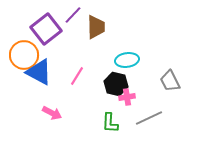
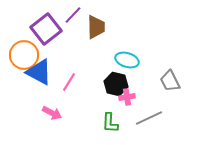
cyan ellipse: rotated 25 degrees clockwise
pink line: moved 8 px left, 6 px down
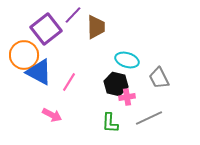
gray trapezoid: moved 11 px left, 3 px up
pink arrow: moved 2 px down
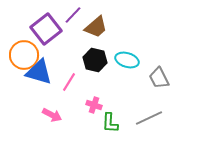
brown trapezoid: rotated 50 degrees clockwise
blue triangle: rotated 12 degrees counterclockwise
black hexagon: moved 21 px left, 24 px up
pink cross: moved 33 px left, 8 px down; rotated 28 degrees clockwise
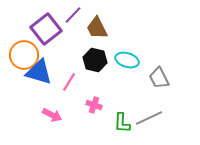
brown trapezoid: moved 1 px right, 1 px down; rotated 105 degrees clockwise
green L-shape: moved 12 px right
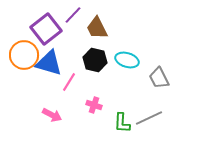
blue triangle: moved 10 px right, 9 px up
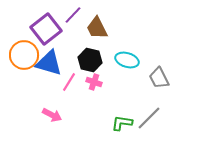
black hexagon: moved 5 px left
pink cross: moved 23 px up
gray line: rotated 20 degrees counterclockwise
green L-shape: rotated 95 degrees clockwise
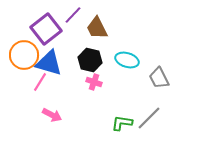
pink line: moved 29 px left
